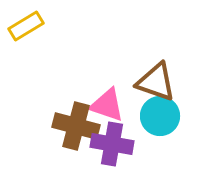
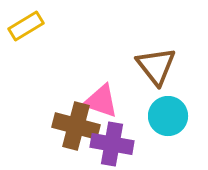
brown triangle: moved 16 px up; rotated 33 degrees clockwise
pink triangle: moved 6 px left, 4 px up
cyan circle: moved 8 px right
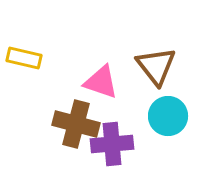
yellow rectangle: moved 2 px left, 32 px down; rotated 44 degrees clockwise
pink triangle: moved 19 px up
brown cross: moved 2 px up
purple cross: rotated 15 degrees counterclockwise
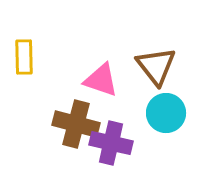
yellow rectangle: moved 1 px up; rotated 76 degrees clockwise
pink triangle: moved 2 px up
cyan circle: moved 2 px left, 3 px up
purple cross: moved 1 px left, 1 px up; rotated 18 degrees clockwise
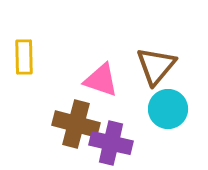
brown triangle: rotated 18 degrees clockwise
cyan circle: moved 2 px right, 4 px up
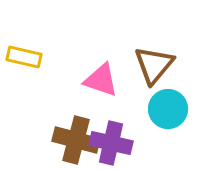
yellow rectangle: rotated 76 degrees counterclockwise
brown triangle: moved 2 px left, 1 px up
brown cross: moved 16 px down
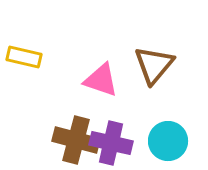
cyan circle: moved 32 px down
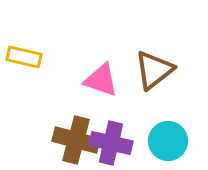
brown triangle: moved 5 px down; rotated 12 degrees clockwise
